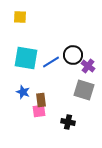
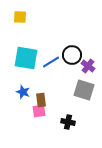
black circle: moved 1 px left
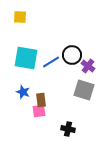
black cross: moved 7 px down
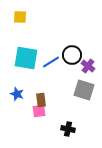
blue star: moved 6 px left, 2 px down
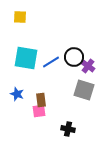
black circle: moved 2 px right, 2 px down
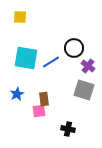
black circle: moved 9 px up
blue star: rotated 24 degrees clockwise
brown rectangle: moved 3 px right, 1 px up
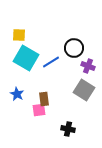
yellow square: moved 1 px left, 18 px down
cyan square: rotated 20 degrees clockwise
purple cross: rotated 16 degrees counterclockwise
gray square: rotated 15 degrees clockwise
blue star: rotated 16 degrees counterclockwise
pink square: moved 1 px up
